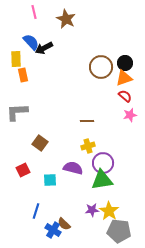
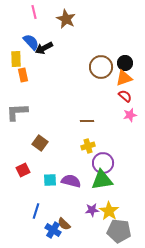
purple semicircle: moved 2 px left, 13 px down
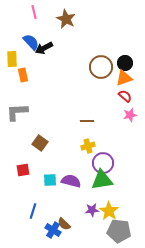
yellow rectangle: moved 4 px left
red square: rotated 16 degrees clockwise
blue line: moved 3 px left
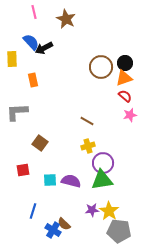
orange rectangle: moved 10 px right, 5 px down
brown line: rotated 32 degrees clockwise
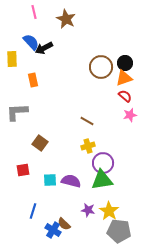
purple star: moved 4 px left; rotated 16 degrees clockwise
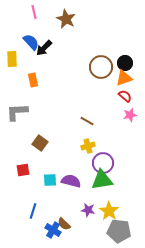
black arrow: rotated 18 degrees counterclockwise
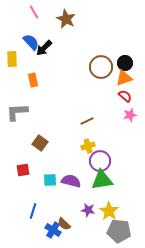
pink line: rotated 16 degrees counterclockwise
brown line: rotated 56 degrees counterclockwise
purple circle: moved 3 px left, 2 px up
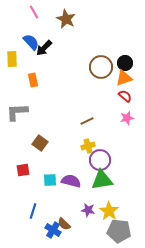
pink star: moved 3 px left, 3 px down
purple circle: moved 1 px up
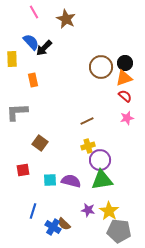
blue cross: moved 3 px up
